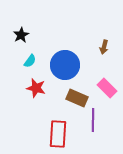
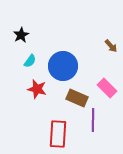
brown arrow: moved 7 px right, 1 px up; rotated 56 degrees counterclockwise
blue circle: moved 2 px left, 1 px down
red star: moved 1 px right, 1 px down
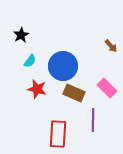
brown rectangle: moved 3 px left, 5 px up
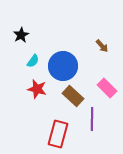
brown arrow: moved 9 px left
cyan semicircle: moved 3 px right
brown rectangle: moved 1 px left, 3 px down; rotated 20 degrees clockwise
purple line: moved 1 px left, 1 px up
red rectangle: rotated 12 degrees clockwise
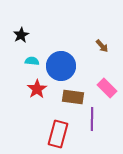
cyan semicircle: moved 1 px left; rotated 120 degrees counterclockwise
blue circle: moved 2 px left
red star: rotated 24 degrees clockwise
brown rectangle: moved 1 px down; rotated 35 degrees counterclockwise
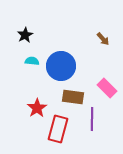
black star: moved 4 px right
brown arrow: moved 1 px right, 7 px up
red star: moved 19 px down
red rectangle: moved 5 px up
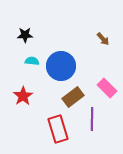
black star: rotated 28 degrees clockwise
brown rectangle: rotated 45 degrees counterclockwise
red star: moved 14 px left, 12 px up
red rectangle: rotated 32 degrees counterclockwise
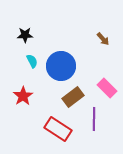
cyan semicircle: rotated 56 degrees clockwise
purple line: moved 2 px right
red rectangle: rotated 40 degrees counterclockwise
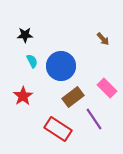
purple line: rotated 35 degrees counterclockwise
